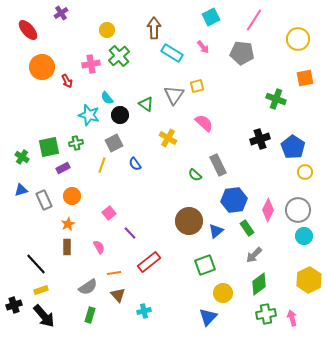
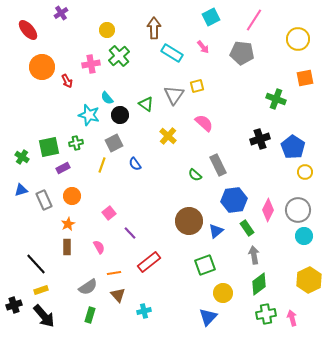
yellow cross at (168, 138): moved 2 px up; rotated 12 degrees clockwise
gray arrow at (254, 255): rotated 126 degrees clockwise
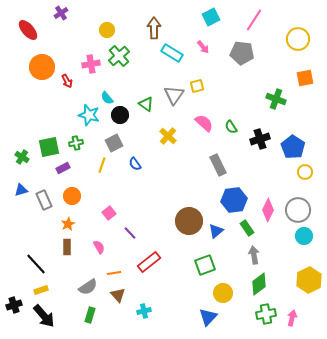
green semicircle at (195, 175): moved 36 px right, 48 px up; rotated 16 degrees clockwise
pink arrow at (292, 318): rotated 28 degrees clockwise
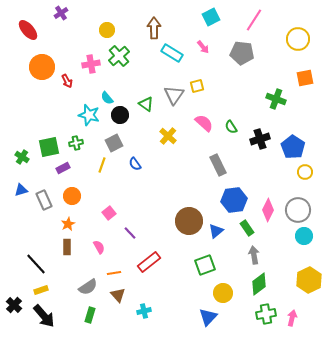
black cross at (14, 305): rotated 28 degrees counterclockwise
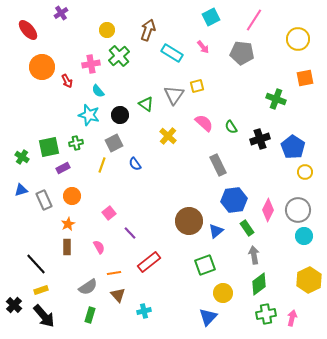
brown arrow at (154, 28): moved 6 px left, 2 px down; rotated 20 degrees clockwise
cyan semicircle at (107, 98): moved 9 px left, 7 px up
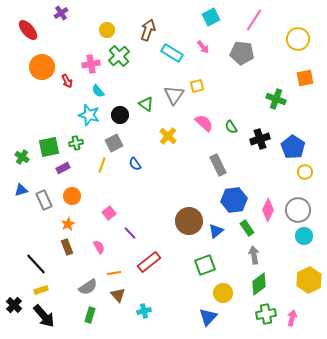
brown rectangle at (67, 247): rotated 21 degrees counterclockwise
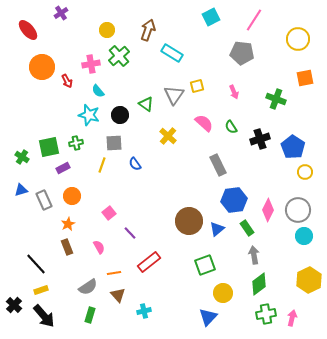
pink arrow at (203, 47): moved 31 px right, 45 px down; rotated 16 degrees clockwise
gray square at (114, 143): rotated 24 degrees clockwise
blue triangle at (216, 231): moved 1 px right, 2 px up
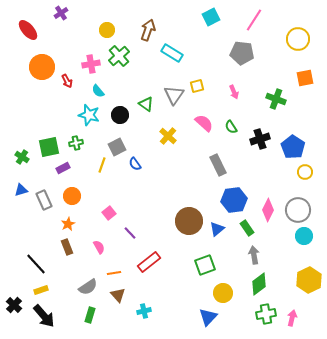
gray square at (114, 143): moved 3 px right, 4 px down; rotated 24 degrees counterclockwise
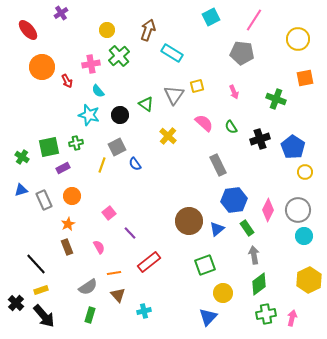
black cross at (14, 305): moved 2 px right, 2 px up
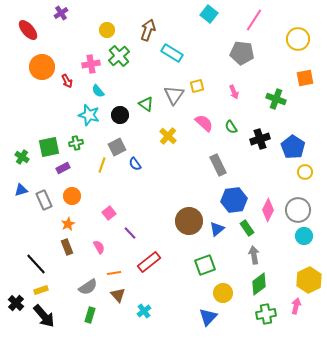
cyan square at (211, 17): moved 2 px left, 3 px up; rotated 24 degrees counterclockwise
cyan cross at (144, 311): rotated 24 degrees counterclockwise
pink arrow at (292, 318): moved 4 px right, 12 px up
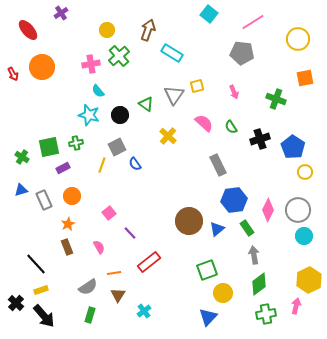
pink line at (254, 20): moved 1 px left, 2 px down; rotated 25 degrees clockwise
red arrow at (67, 81): moved 54 px left, 7 px up
green square at (205, 265): moved 2 px right, 5 px down
brown triangle at (118, 295): rotated 14 degrees clockwise
